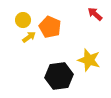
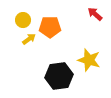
orange pentagon: rotated 25 degrees counterclockwise
yellow arrow: moved 2 px down
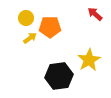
yellow circle: moved 3 px right, 2 px up
yellow arrow: moved 1 px right, 1 px up
yellow star: rotated 25 degrees clockwise
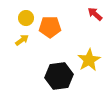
yellow arrow: moved 8 px left, 2 px down
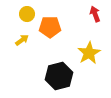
red arrow: rotated 28 degrees clockwise
yellow circle: moved 1 px right, 4 px up
yellow star: moved 7 px up
black hexagon: rotated 8 degrees counterclockwise
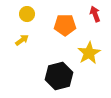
orange pentagon: moved 15 px right, 2 px up
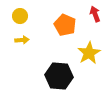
yellow circle: moved 7 px left, 2 px down
orange pentagon: rotated 25 degrees clockwise
yellow arrow: rotated 32 degrees clockwise
black hexagon: rotated 20 degrees clockwise
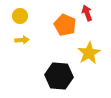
red arrow: moved 8 px left, 1 px up
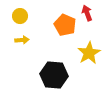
black hexagon: moved 5 px left, 1 px up
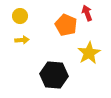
orange pentagon: moved 1 px right
